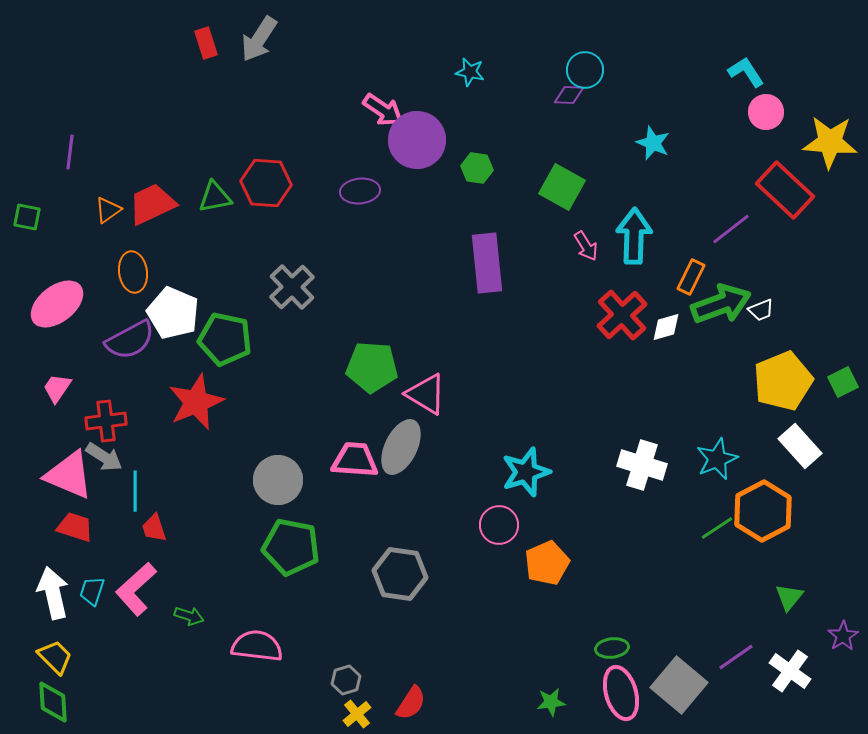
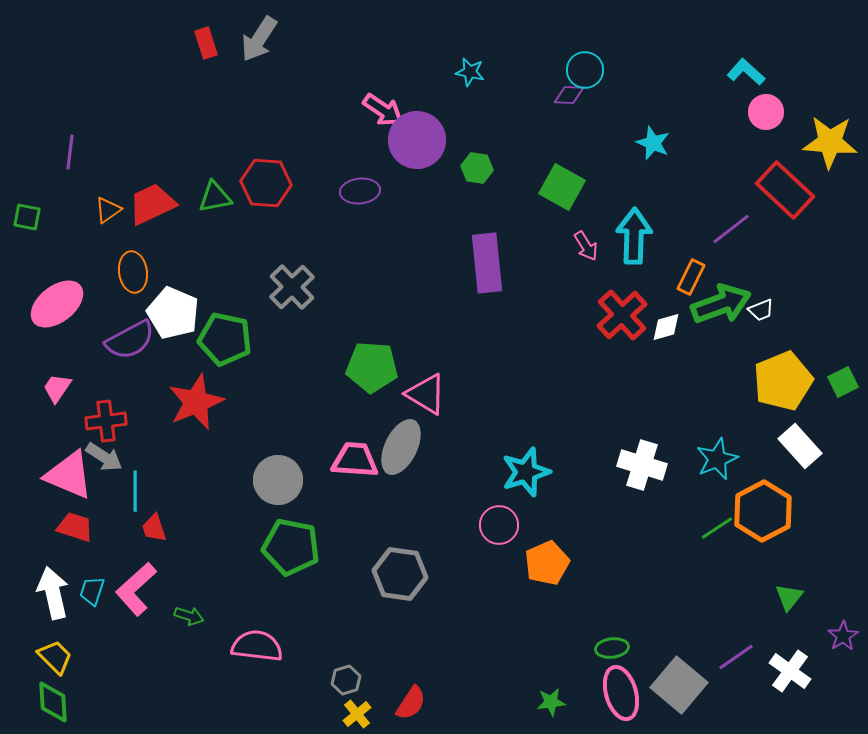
cyan L-shape at (746, 72): rotated 15 degrees counterclockwise
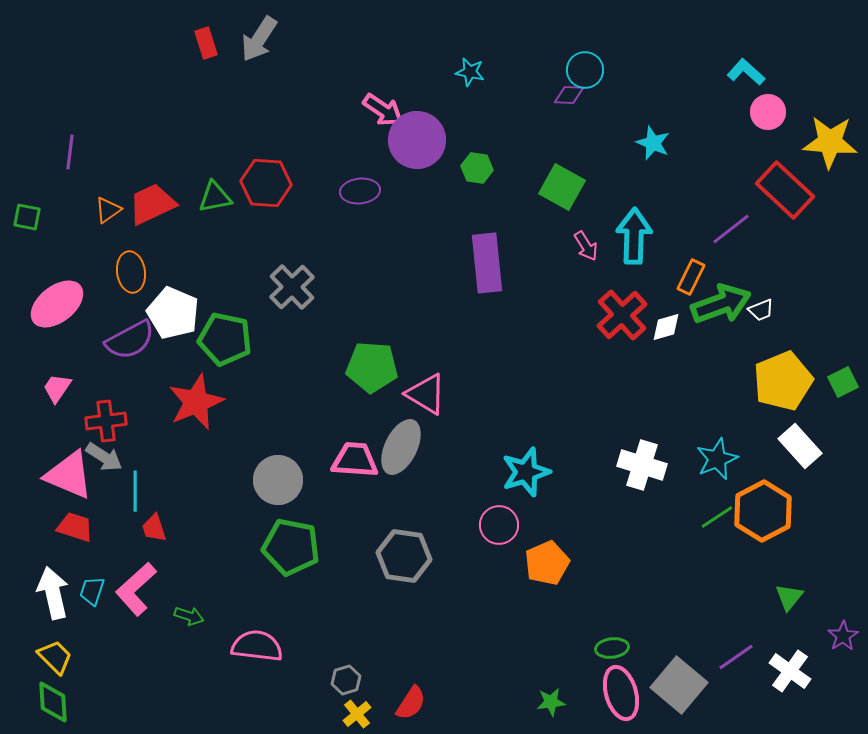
pink circle at (766, 112): moved 2 px right
orange ellipse at (133, 272): moved 2 px left
green line at (717, 528): moved 11 px up
gray hexagon at (400, 574): moved 4 px right, 18 px up
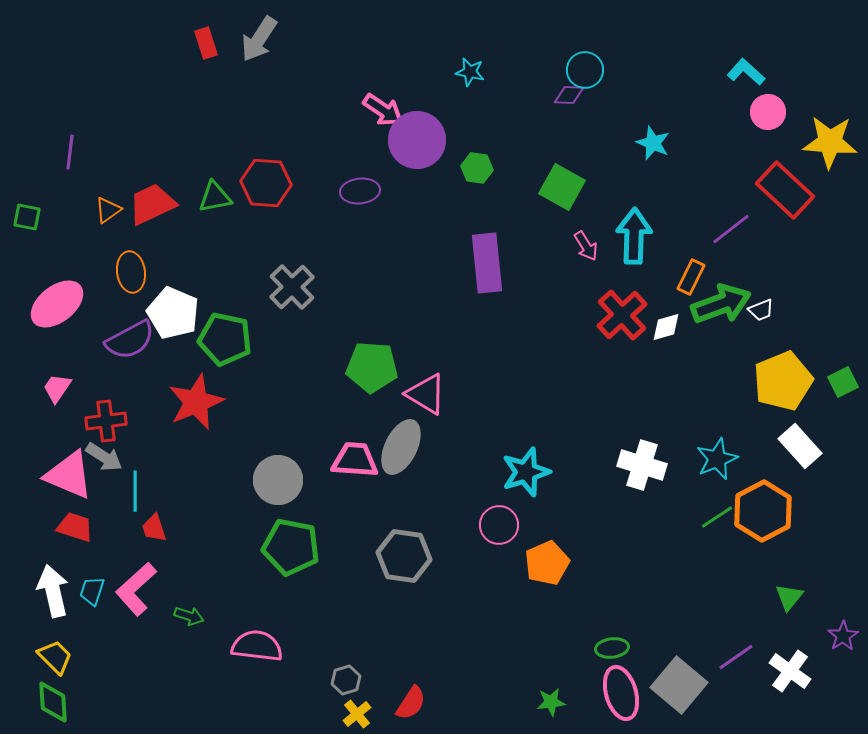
white arrow at (53, 593): moved 2 px up
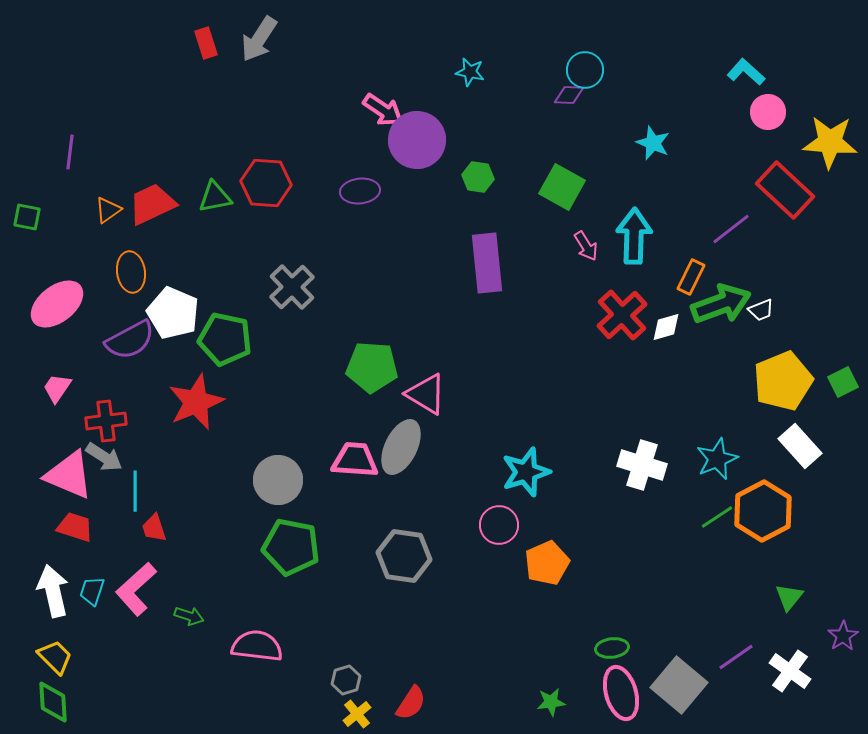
green hexagon at (477, 168): moved 1 px right, 9 px down
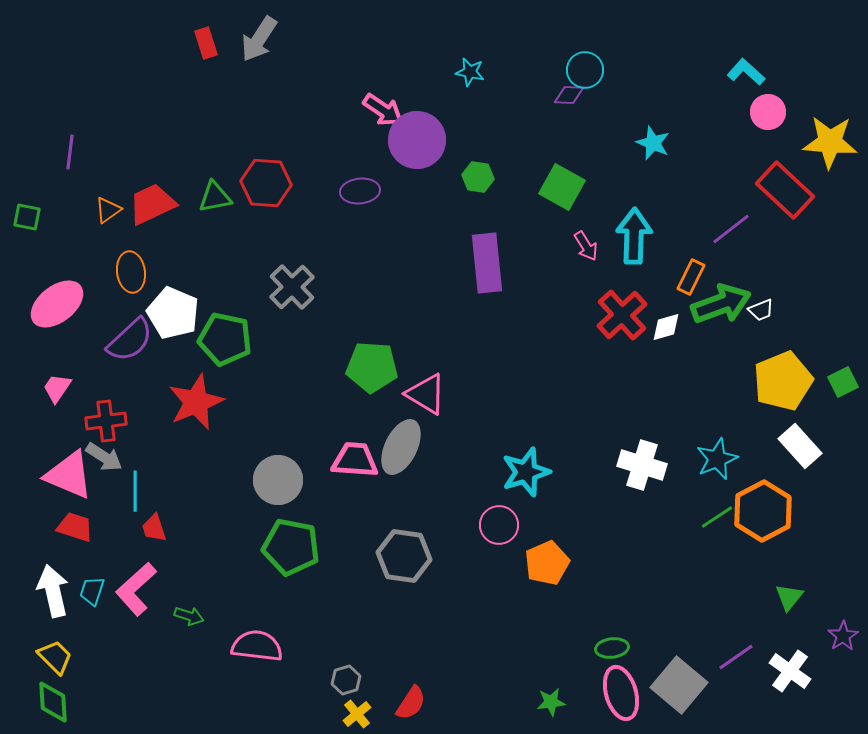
purple semicircle at (130, 340): rotated 15 degrees counterclockwise
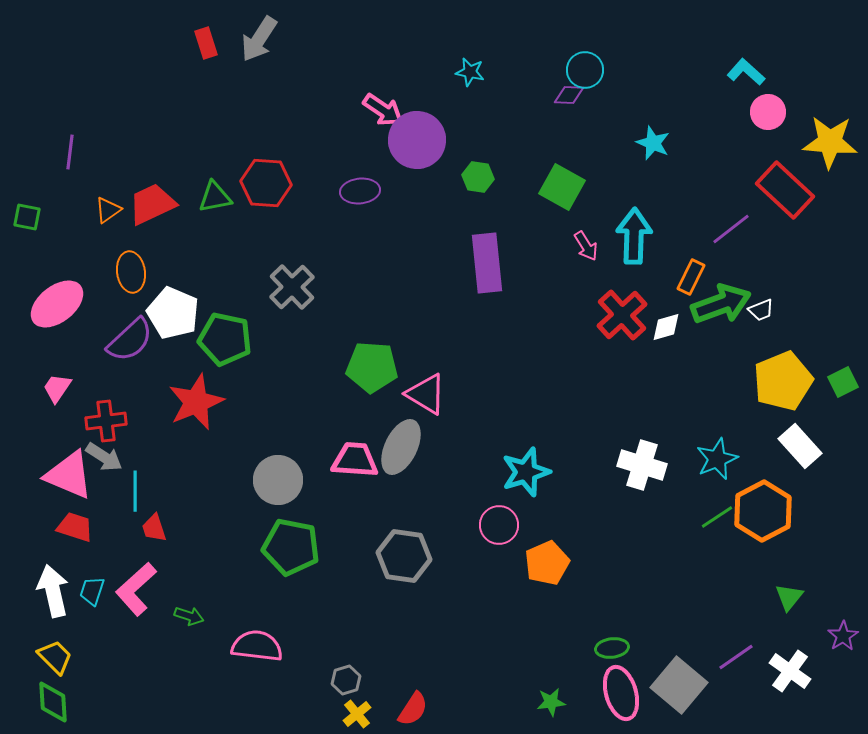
red semicircle at (411, 703): moved 2 px right, 6 px down
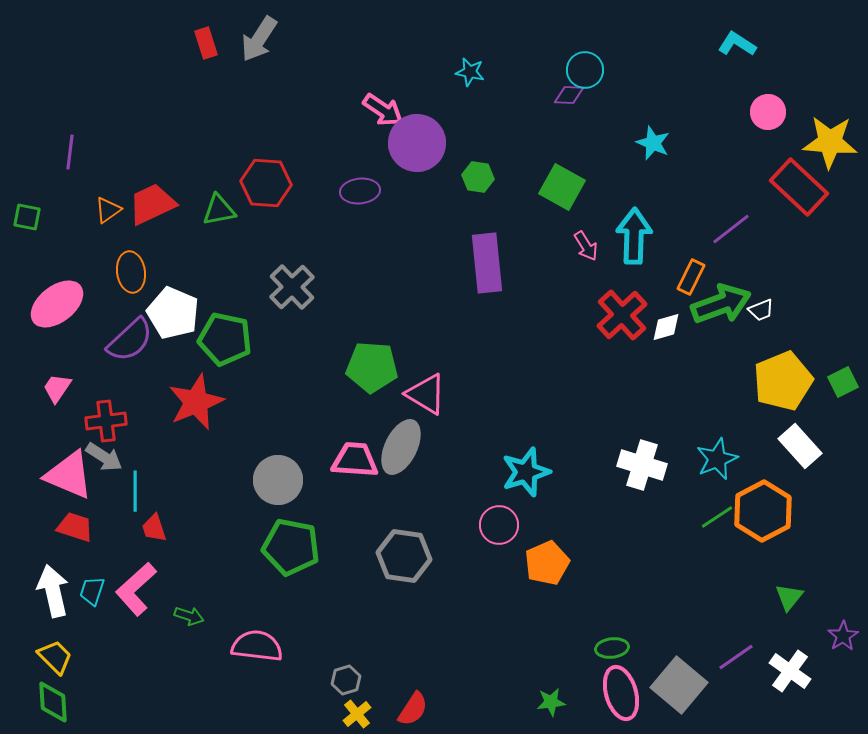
cyan L-shape at (746, 72): moved 9 px left, 28 px up; rotated 9 degrees counterclockwise
purple circle at (417, 140): moved 3 px down
red rectangle at (785, 190): moved 14 px right, 3 px up
green triangle at (215, 197): moved 4 px right, 13 px down
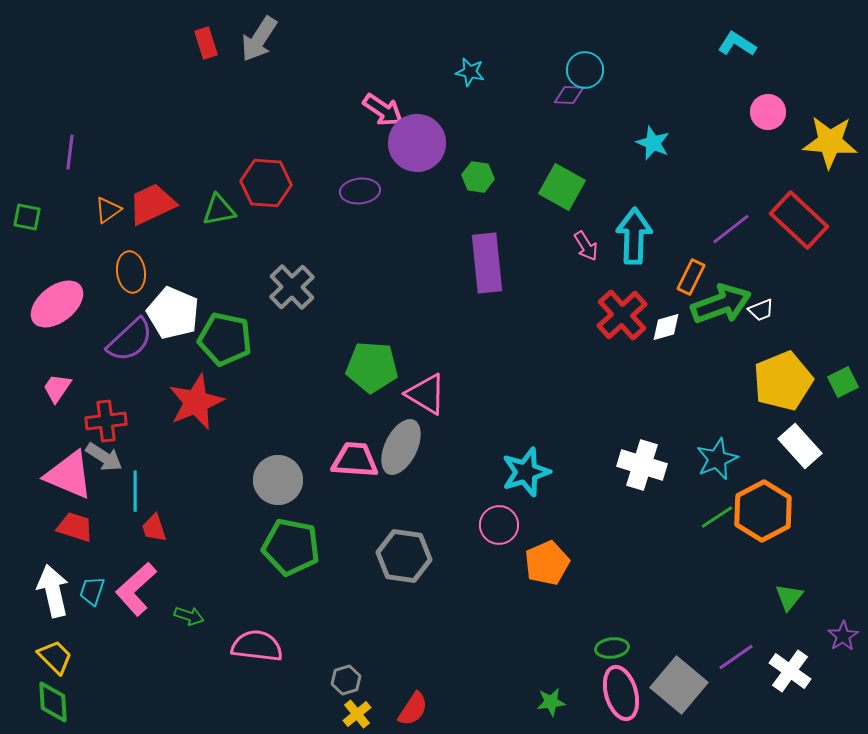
red rectangle at (799, 187): moved 33 px down
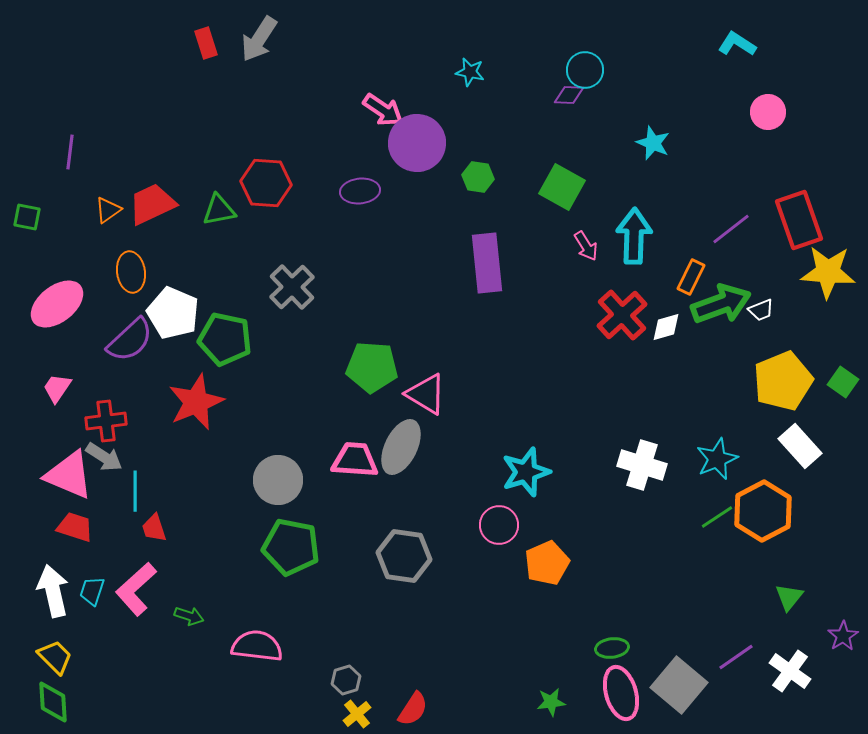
yellow star at (830, 142): moved 2 px left, 130 px down
red rectangle at (799, 220): rotated 28 degrees clockwise
green square at (843, 382): rotated 28 degrees counterclockwise
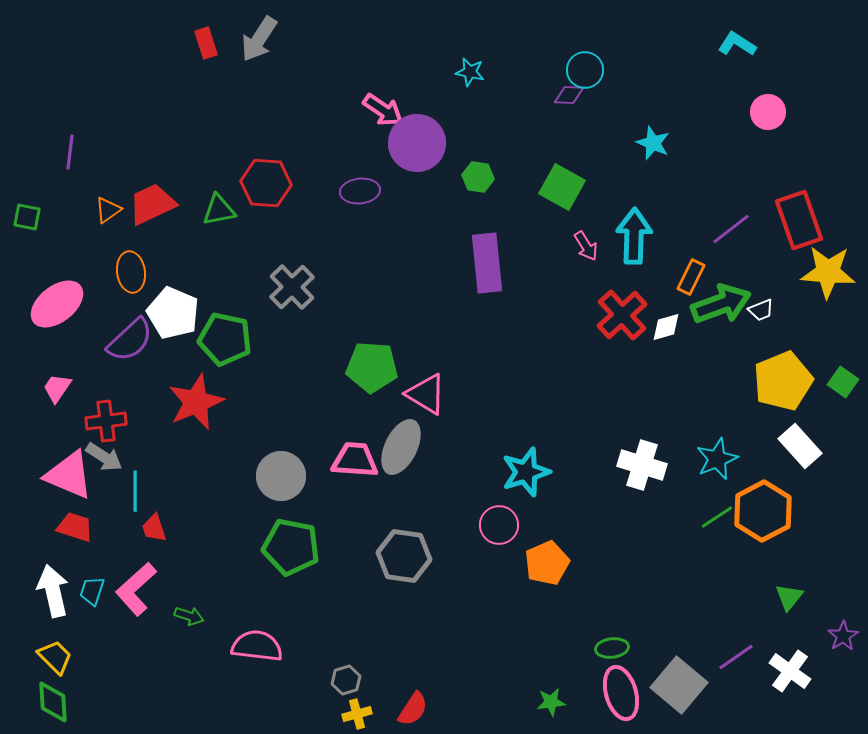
gray circle at (278, 480): moved 3 px right, 4 px up
yellow cross at (357, 714): rotated 24 degrees clockwise
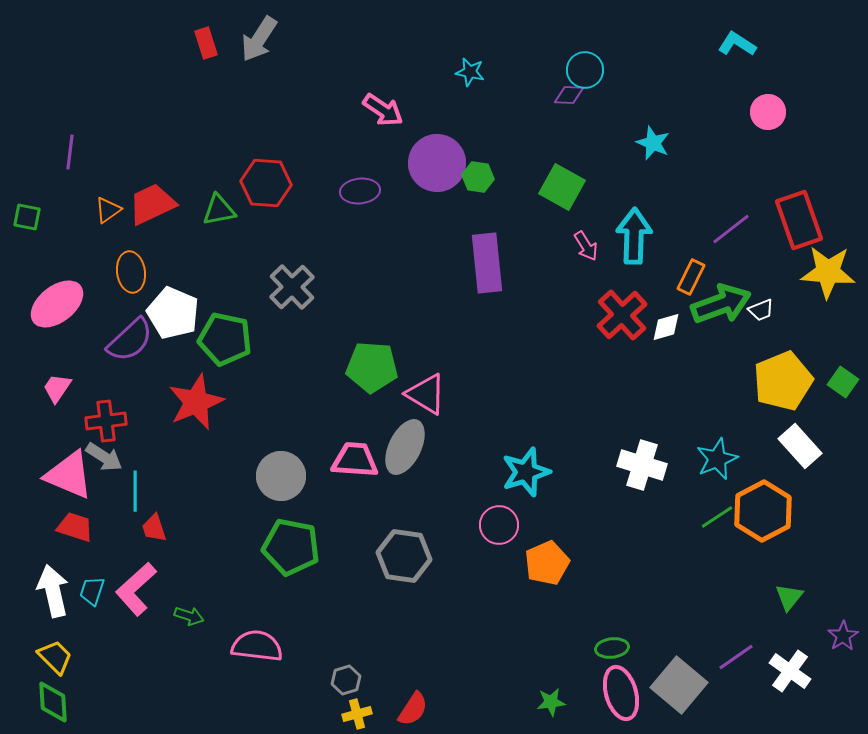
purple circle at (417, 143): moved 20 px right, 20 px down
gray ellipse at (401, 447): moved 4 px right
